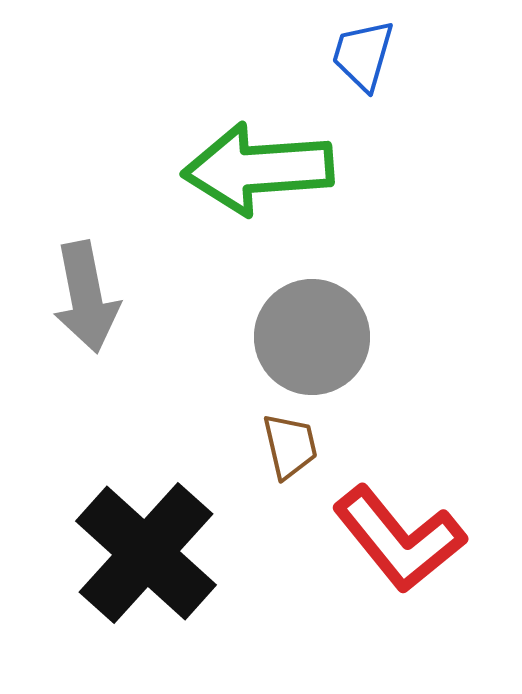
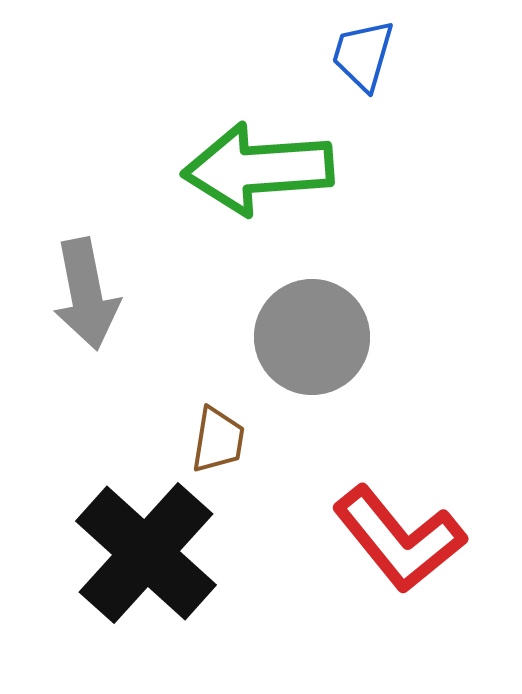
gray arrow: moved 3 px up
brown trapezoid: moved 72 px left, 6 px up; rotated 22 degrees clockwise
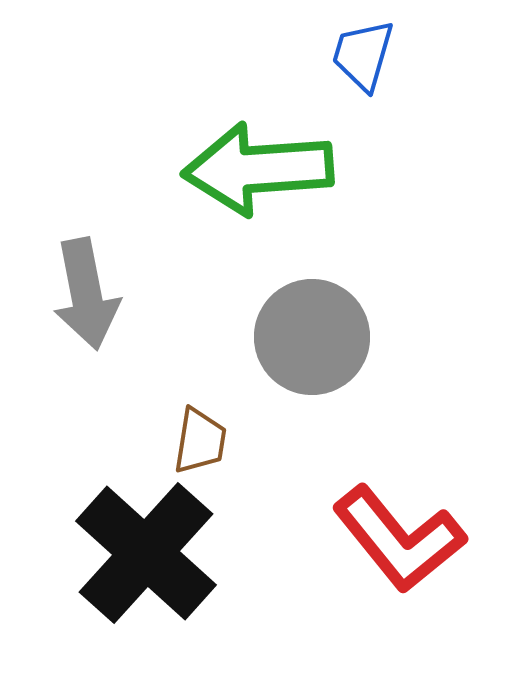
brown trapezoid: moved 18 px left, 1 px down
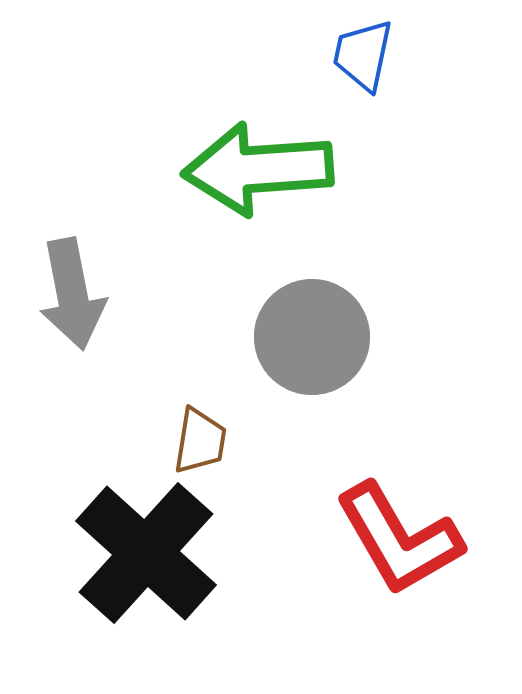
blue trapezoid: rotated 4 degrees counterclockwise
gray arrow: moved 14 px left
red L-shape: rotated 9 degrees clockwise
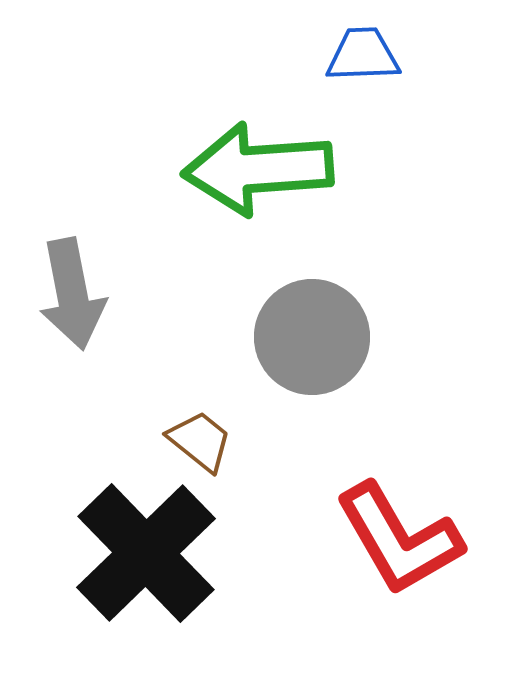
blue trapezoid: rotated 76 degrees clockwise
brown trapezoid: rotated 60 degrees counterclockwise
black cross: rotated 4 degrees clockwise
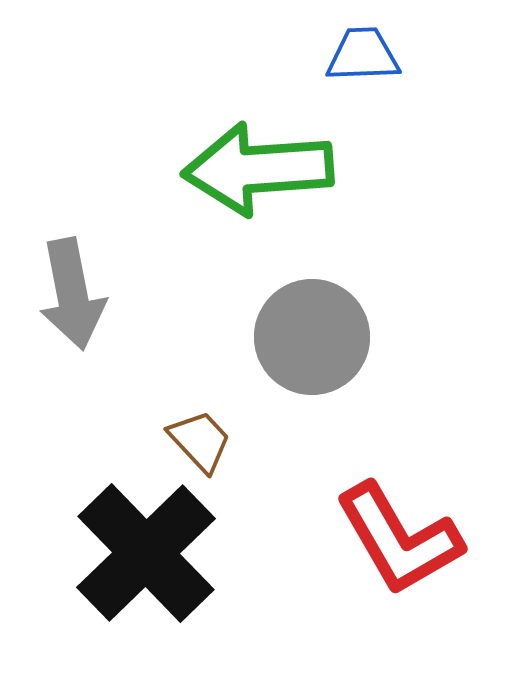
brown trapezoid: rotated 8 degrees clockwise
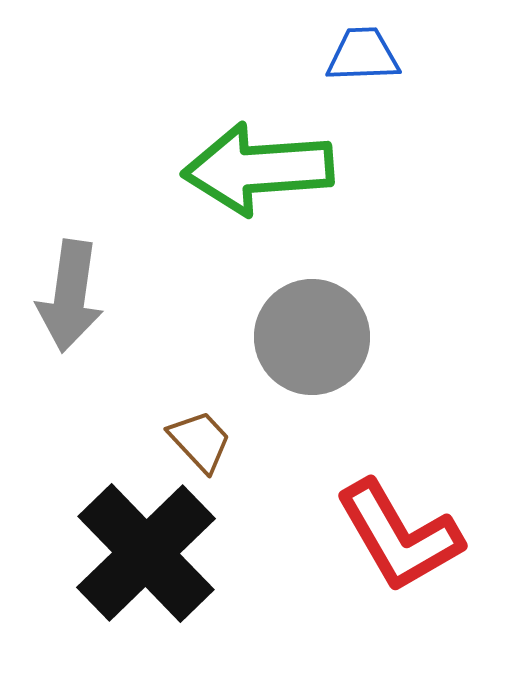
gray arrow: moved 2 px left, 2 px down; rotated 19 degrees clockwise
red L-shape: moved 3 px up
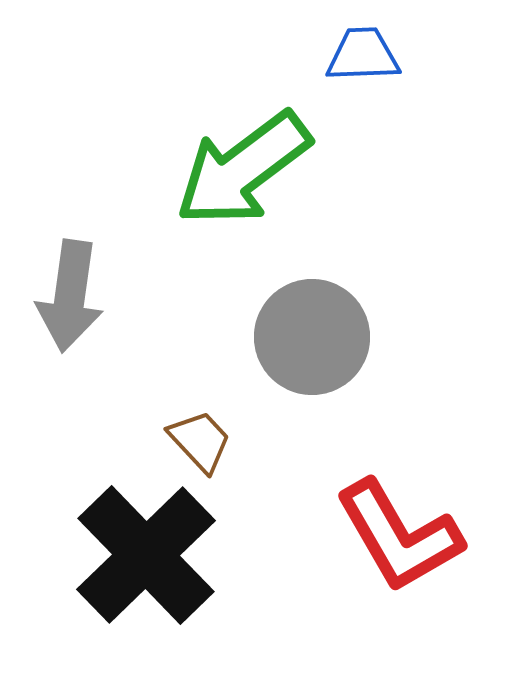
green arrow: moved 15 px left; rotated 33 degrees counterclockwise
black cross: moved 2 px down
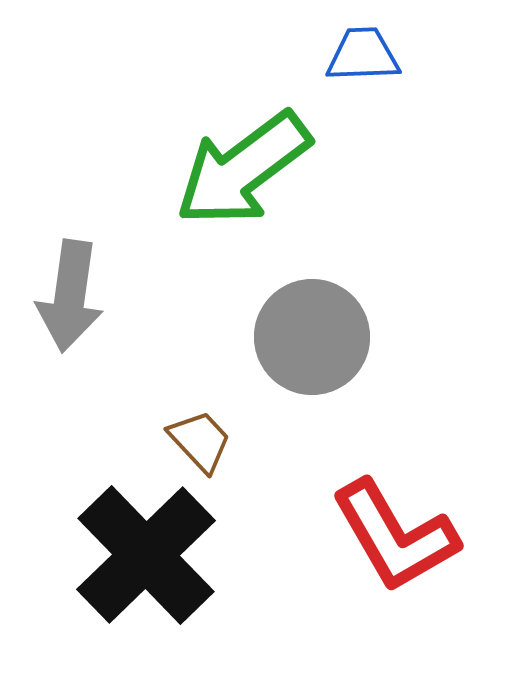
red L-shape: moved 4 px left
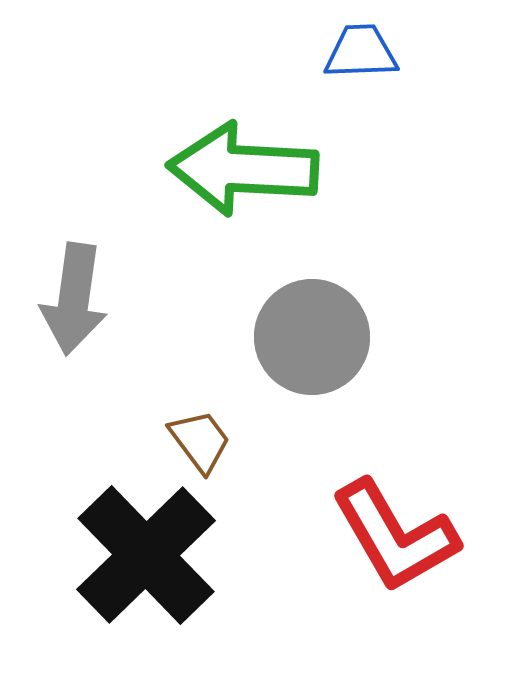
blue trapezoid: moved 2 px left, 3 px up
green arrow: rotated 40 degrees clockwise
gray arrow: moved 4 px right, 3 px down
brown trapezoid: rotated 6 degrees clockwise
